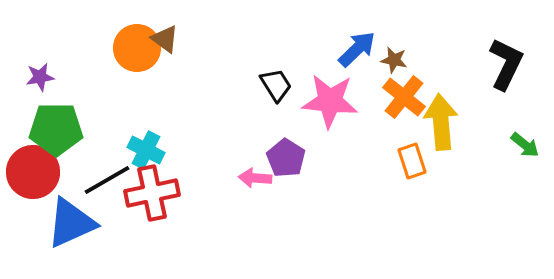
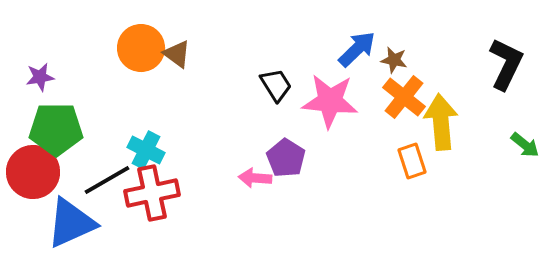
brown triangle: moved 12 px right, 15 px down
orange circle: moved 4 px right
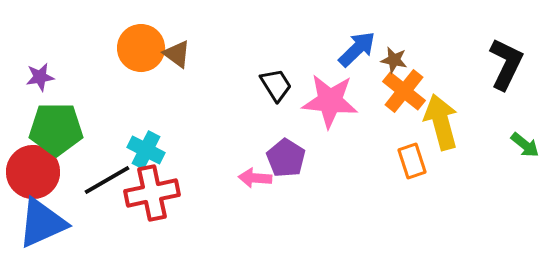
orange cross: moved 6 px up
yellow arrow: rotated 10 degrees counterclockwise
blue triangle: moved 29 px left
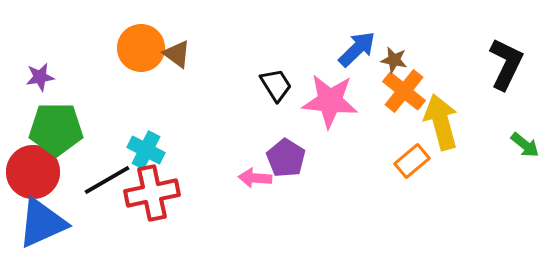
orange rectangle: rotated 68 degrees clockwise
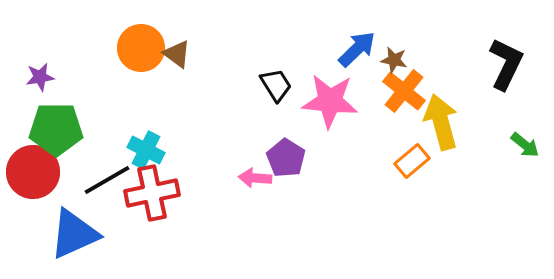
blue triangle: moved 32 px right, 11 px down
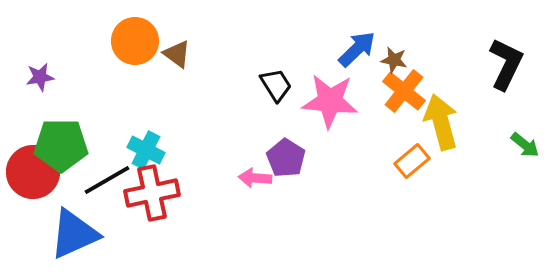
orange circle: moved 6 px left, 7 px up
green pentagon: moved 5 px right, 16 px down
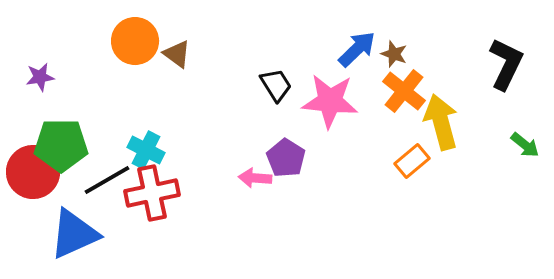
brown star: moved 6 px up; rotated 8 degrees clockwise
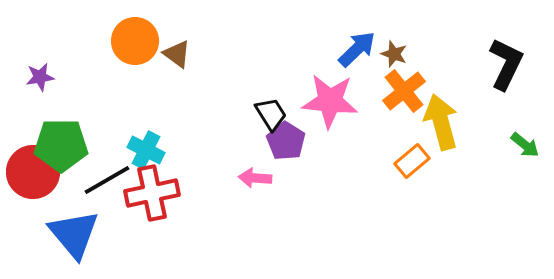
black trapezoid: moved 5 px left, 29 px down
orange cross: rotated 12 degrees clockwise
purple pentagon: moved 17 px up
blue triangle: rotated 46 degrees counterclockwise
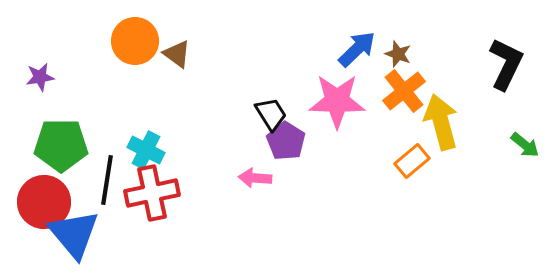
brown star: moved 4 px right
pink star: moved 7 px right; rotated 4 degrees counterclockwise
red circle: moved 11 px right, 30 px down
black line: rotated 51 degrees counterclockwise
